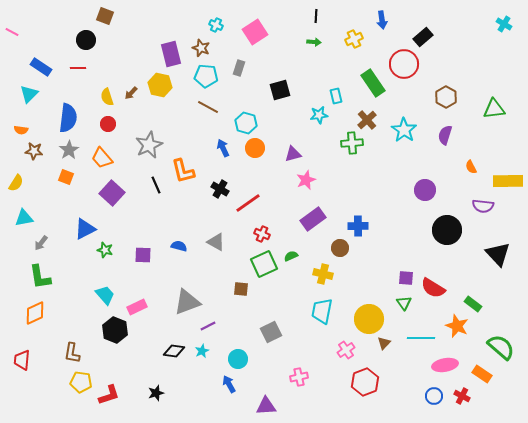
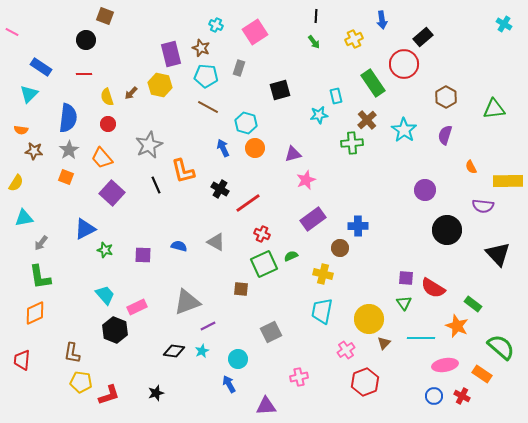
green arrow at (314, 42): rotated 48 degrees clockwise
red line at (78, 68): moved 6 px right, 6 px down
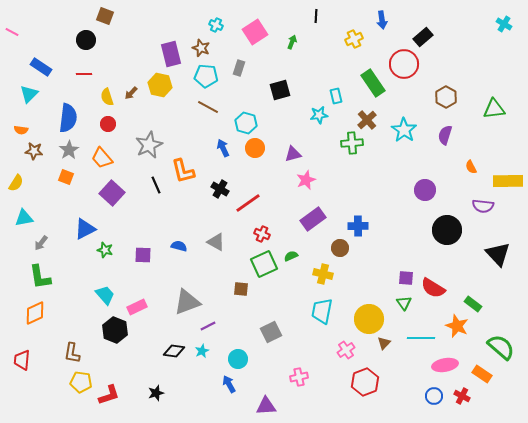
green arrow at (314, 42): moved 22 px left; rotated 120 degrees counterclockwise
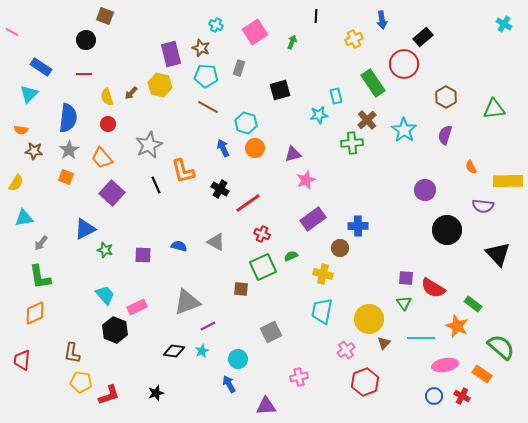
green square at (264, 264): moved 1 px left, 3 px down
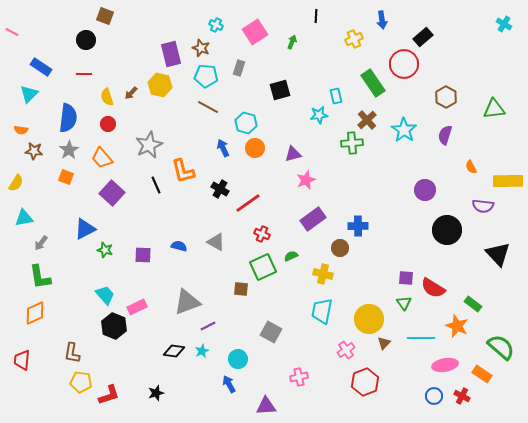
black hexagon at (115, 330): moved 1 px left, 4 px up
gray square at (271, 332): rotated 35 degrees counterclockwise
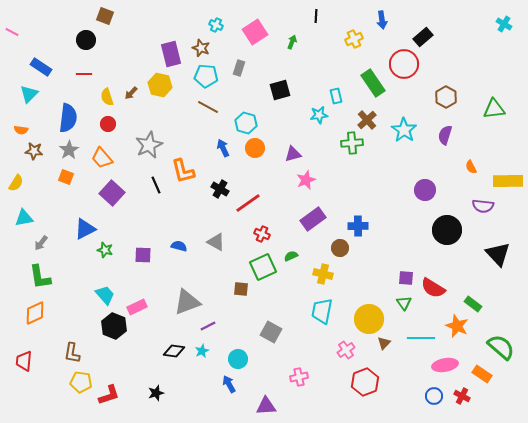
red trapezoid at (22, 360): moved 2 px right, 1 px down
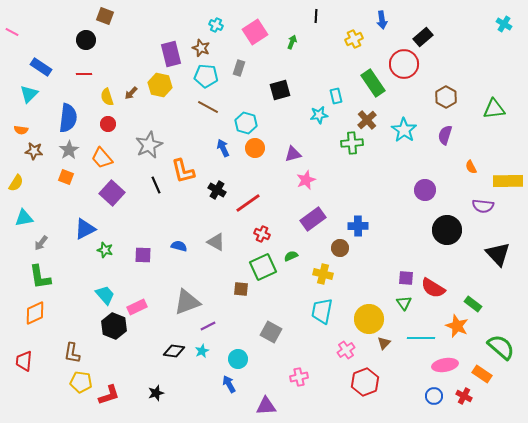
black cross at (220, 189): moved 3 px left, 1 px down
red cross at (462, 396): moved 2 px right
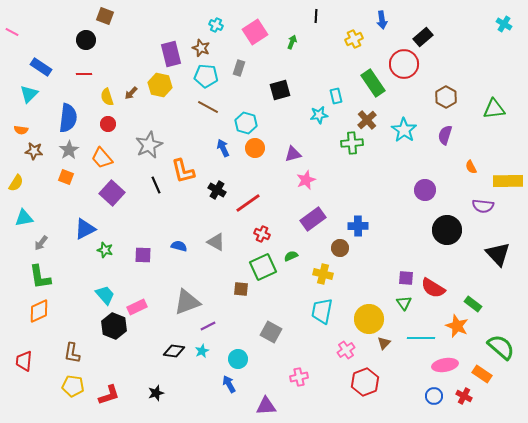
orange diamond at (35, 313): moved 4 px right, 2 px up
yellow pentagon at (81, 382): moved 8 px left, 4 px down
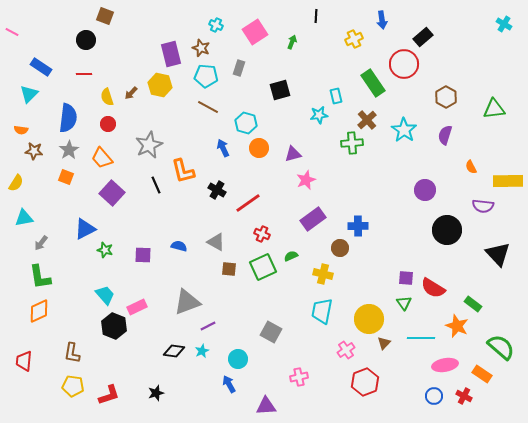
orange circle at (255, 148): moved 4 px right
brown square at (241, 289): moved 12 px left, 20 px up
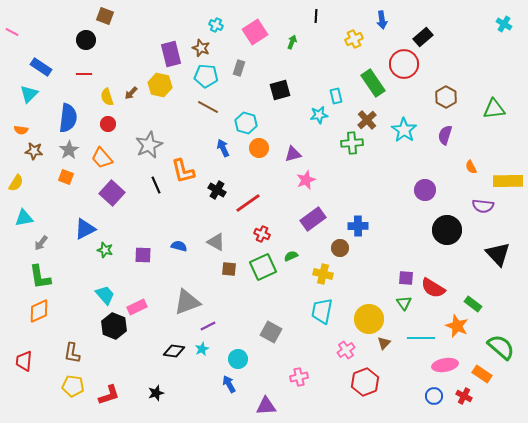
cyan star at (202, 351): moved 2 px up
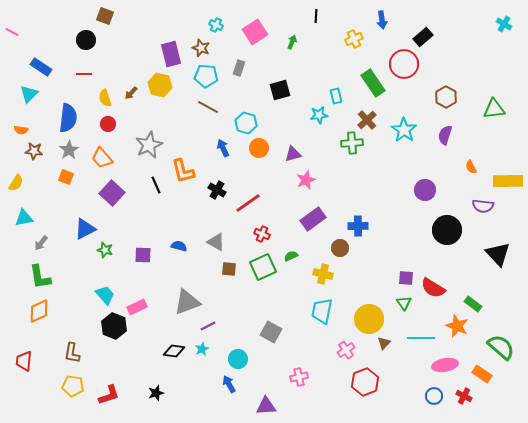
yellow semicircle at (107, 97): moved 2 px left, 1 px down
